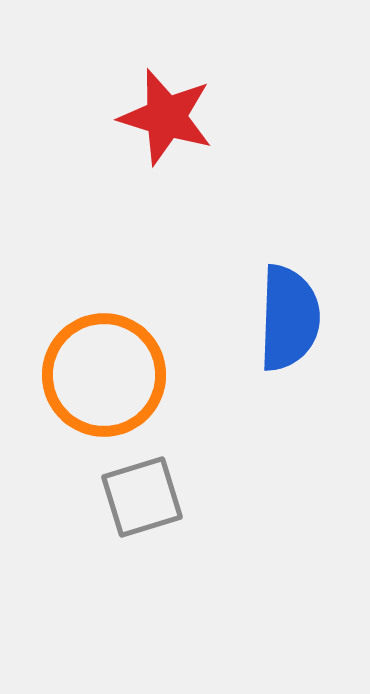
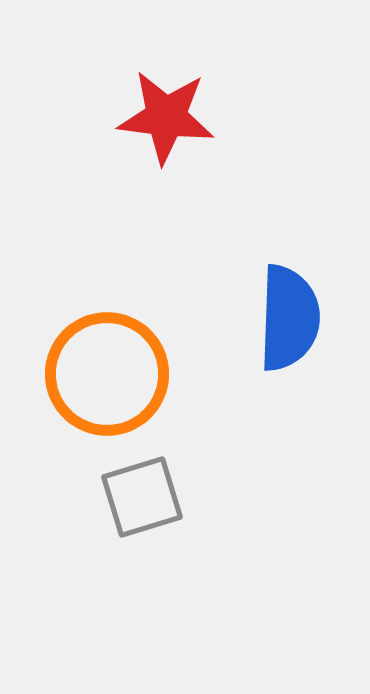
red star: rotated 10 degrees counterclockwise
orange circle: moved 3 px right, 1 px up
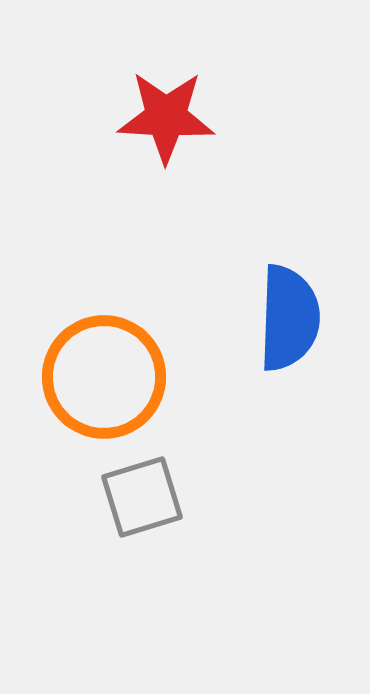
red star: rotated 4 degrees counterclockwise
orange circle: moved 3 px left, 3 px down
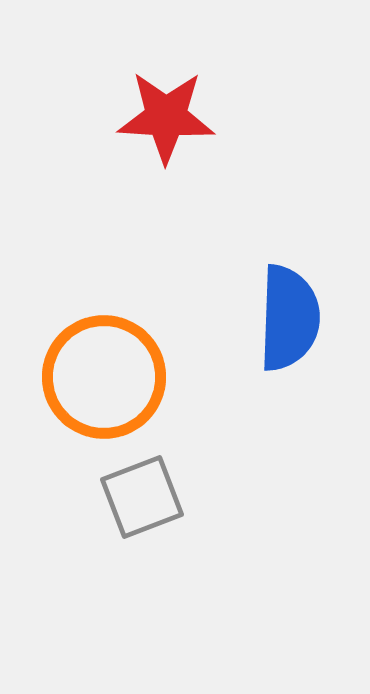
gray square: rotated 4 degrees counterclockwise
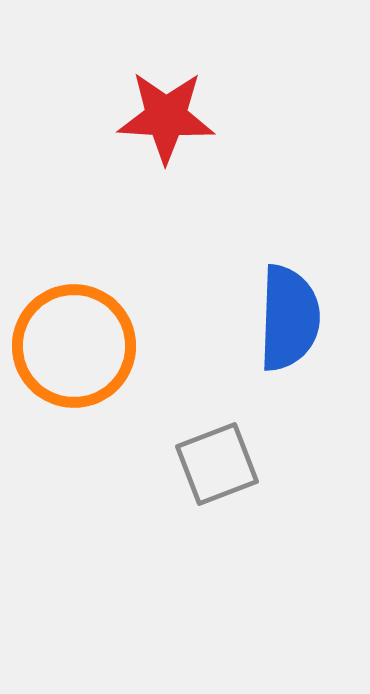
orange circle: moved 30 px left, 31 px up
gray square: moved 75 px right, 33 px up
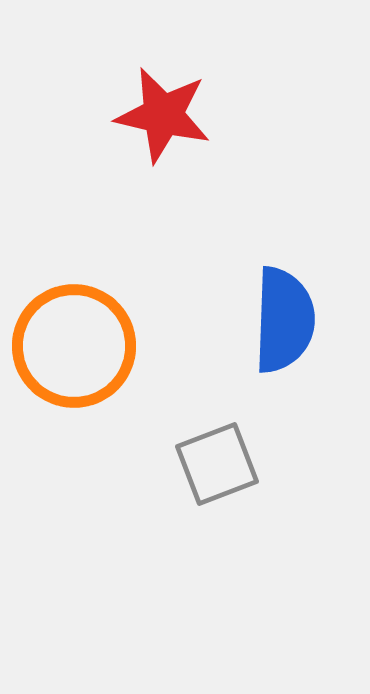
red star: moved 3 px left, 2 px up; rotated 10 degrees clockwise
blue semicircle: moved 5 px left, 2 px down
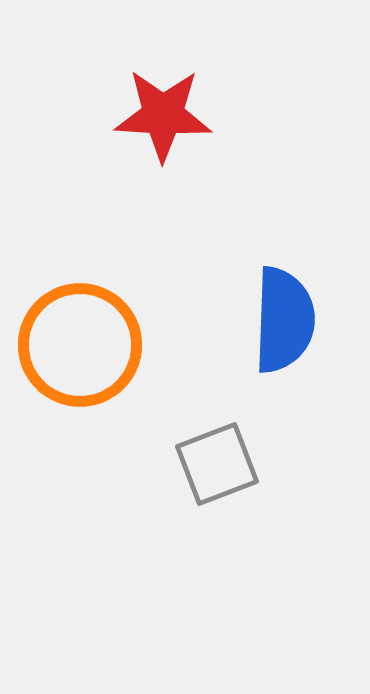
red star: rotated 10 degrees counterclockwise
orange circle: moved 6 px right, 1 px up
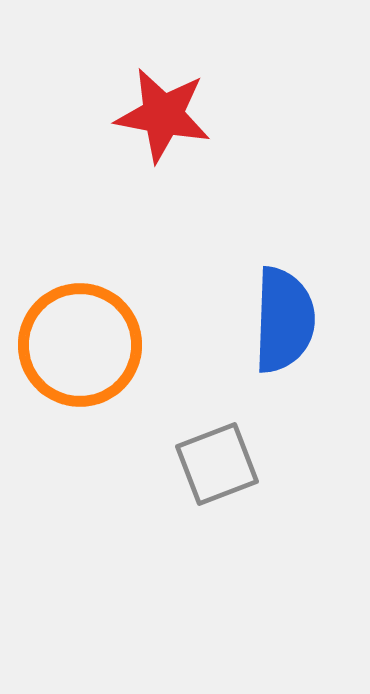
red star: rotated 8 degrees clockwise
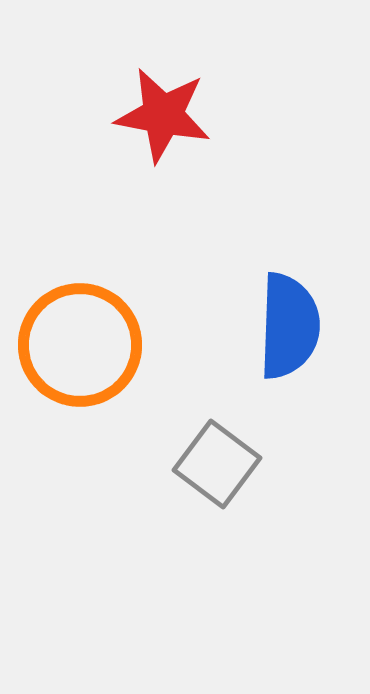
blue semicircle: moved 5 px right, 6 px down
gray square: rotated 32 degrees counterclockwise
